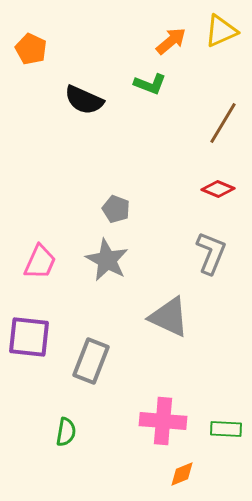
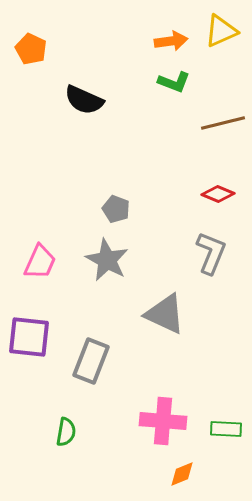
orange arrow: rotated 32 degrees clockwise
green L-shape: moved 24 px right, 2 px up
brown line: rotated 45 degrees clockwise
red diamond: moved 5 px down
gray triangle: moved 4 px left, 3 px up
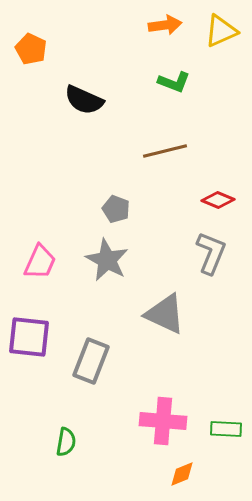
orange arrow: moved 6 px left, 16 px up
brown line: moved 58 px left, 28 px down
red diamond: moved 6 px down
green semicircle: moved 10 px down
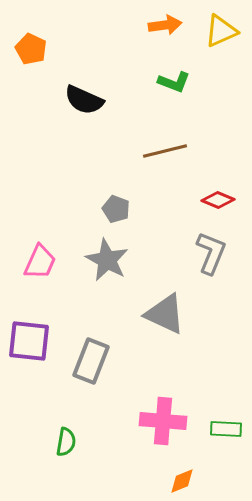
purple square: moved 4 px down
orange diamond: moved 7 px down
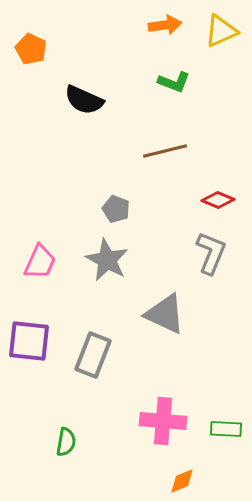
gray rectangle: moved 2 px right, 6 px up
